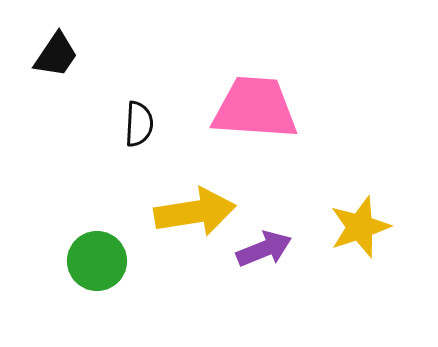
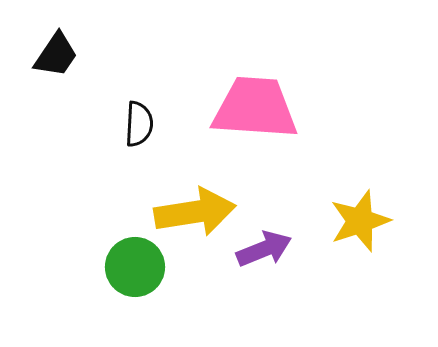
yellow star: moved 6 px up
green circle: moved 38 px right, 6 px down
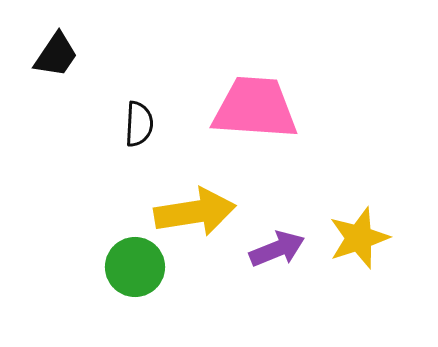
yellow star: moved 1 px left, 17 px down
purple arrow: moved 13 px right
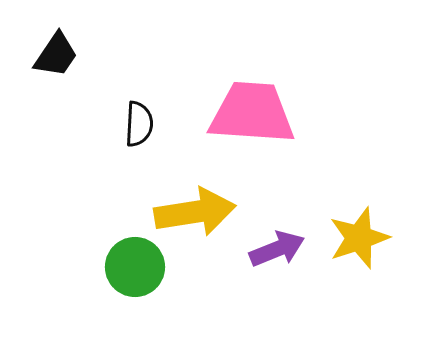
pink trapezoid: moved 3 px left, 5 px down
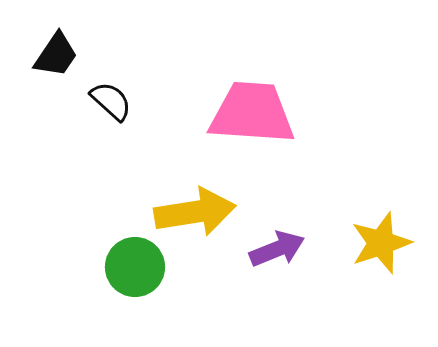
black semicircle: moved 28 px left, 23 px up; rotated 51 degrees counterclockwise
yellow star: moved 22 px right, 5 px down
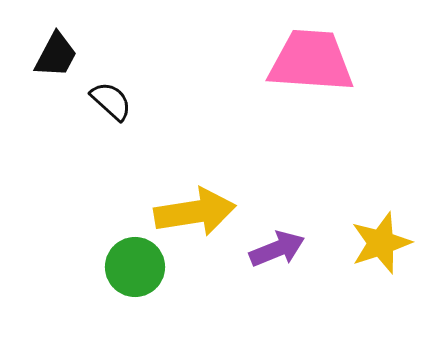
black trapezoid: rotated 6 degrees counterclockwise
pink trapezoid: moved 59 px right, 52 px up
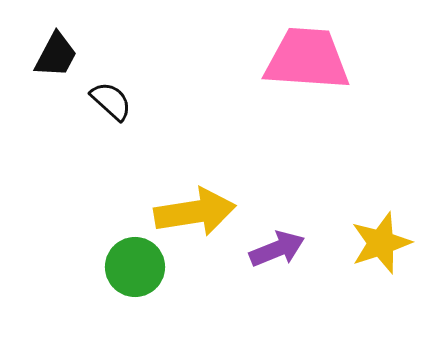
pink trapezoid: moved 4 px left, 2 px up
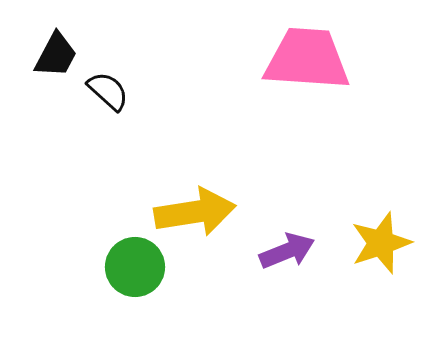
black semicircle: moved 3 px left, 10 px up
purple arrow: moved 10 px right, 2 px down
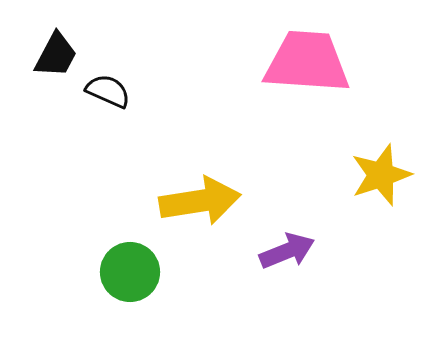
pink trapezoid: moved 3 px down
black semicircle: rotated 18 degrees counterclockwise
yellow arrow: moved 5 px right, 11 px up
yellow star: moved 68 px up
green circle: moved 5 px left, 5 px down
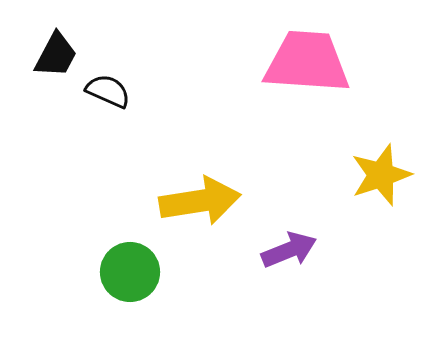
purple arrow: moved 2 px right, 1 px up
